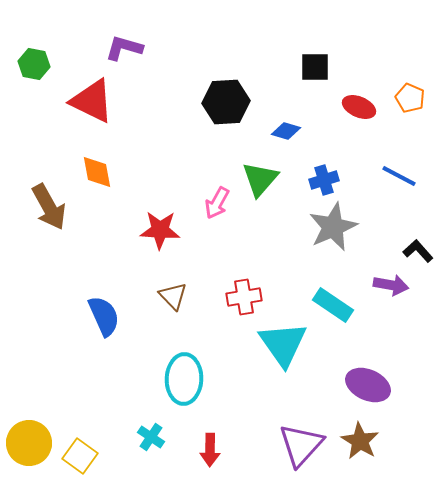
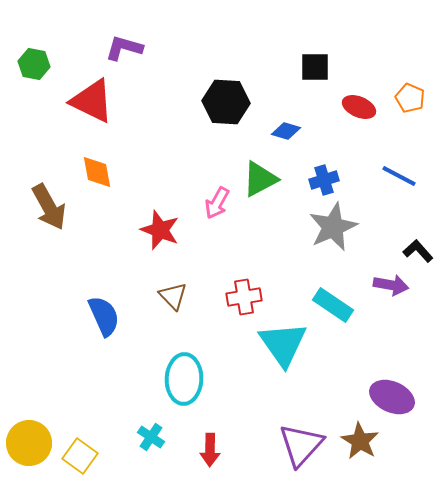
black hexagon: rotated 6 degrees clockwise
green triangle: rotated 21 degrees clockwise
red star: rotated 18 degrees clockwise
purple ellipse: moved 24 px right, 12 px down
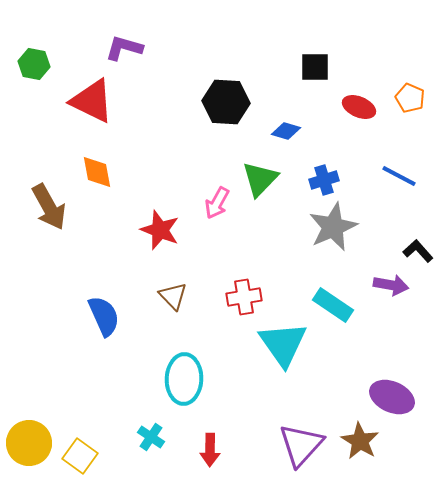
green triangle: rotated 18 degrees counterclockwise
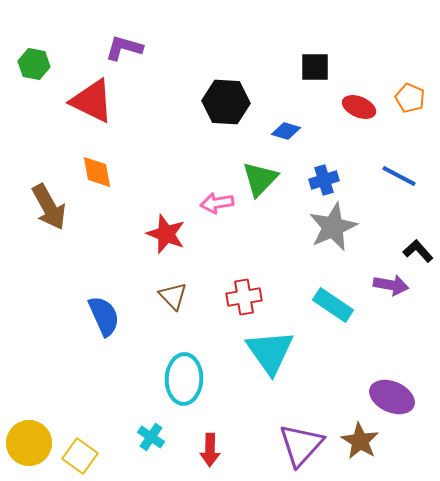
pink arrow: rotated 52 degrees clockwise
red star: moved 6 px right, 4 px down
cyan triangle: moved 13 px left, 8 px down
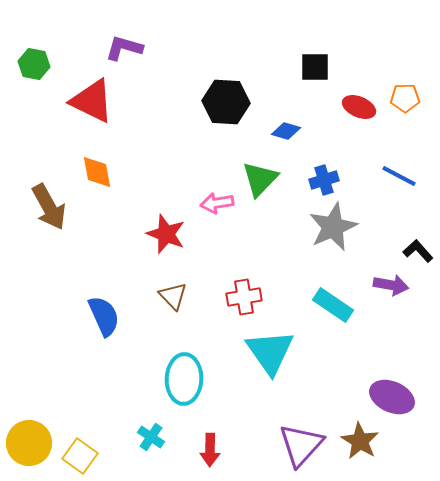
orange pentagon: moved 5 px left; rotated 24 degrees counterclockwise
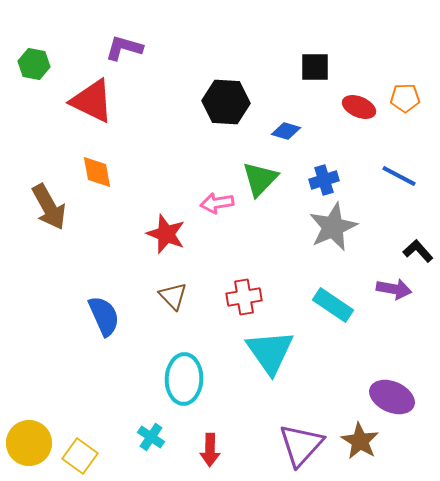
purple arrow: moved 3 px right, 4 px down
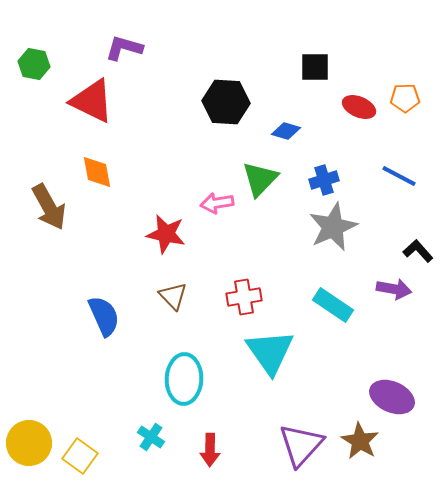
red star: rotated 9 degrees counterclockwise
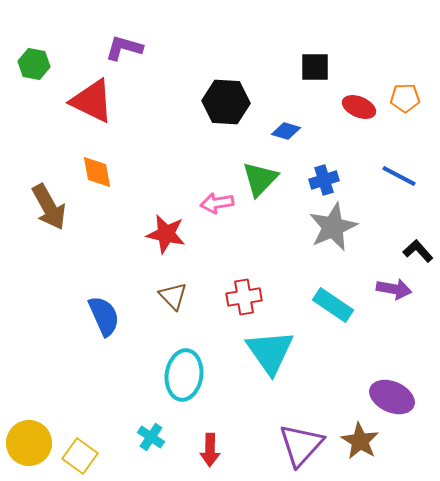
cyan ellipse: moved 4 px up; rotated 6 degrees clockwise
